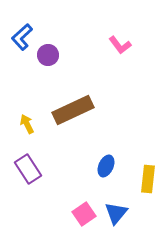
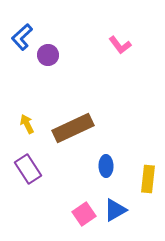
brown rectangle: moved 18 px down
blue ellipse: rotated 25 degrees counterclockwise
blue triangle: moved 1 px left, 3 px up; rotated 20 degrees clockwise
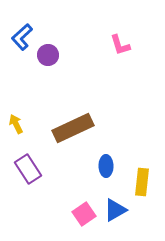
pink L-shape: rotated 20 degrees clockwise
yellow arrow: moved 11 px left
yellow rectangle: moved 6 px left, 3 px down
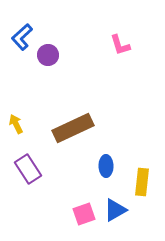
pink square: rotated 15 degrees clockwise
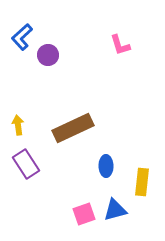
yellow arrow: moved 2 px right, 1 px down; rotated 18 degrees clockwise
purple rectangle: moved 2 px left, 5 px up
blue triangle: rotated 15 degrees clockwise
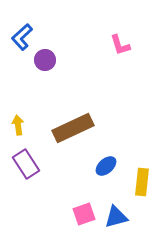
purple circle: moved 3 px left, 5 px down
blue ellipse: rotated 50 degrees clockwise
blue triangle: moved 1 px right, 7 px down
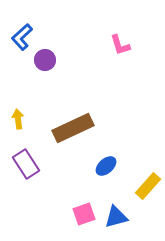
yellow arrow: moved 6 px up
yellow rectangle: moved 6 px right, 4 px down; rotated 36 degrees clockwise
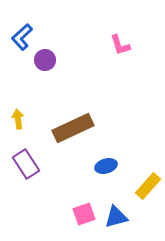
blue ellipse: rotated 25 degrees clockwise
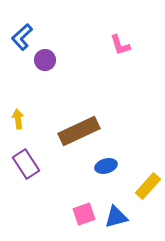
brown rectangle: moved 6 px right, 3 px down
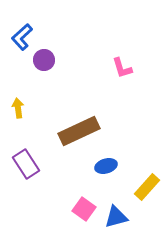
pink L-shape: moved 2 px right, 23 px down
purple circle: moved 1 px left
yellow arrow: moved 11 px up
yellow rectangle: moved 1 px left, 1 px down
pink square: moved 5 px up; rotated 35 degrees counterclockwise
